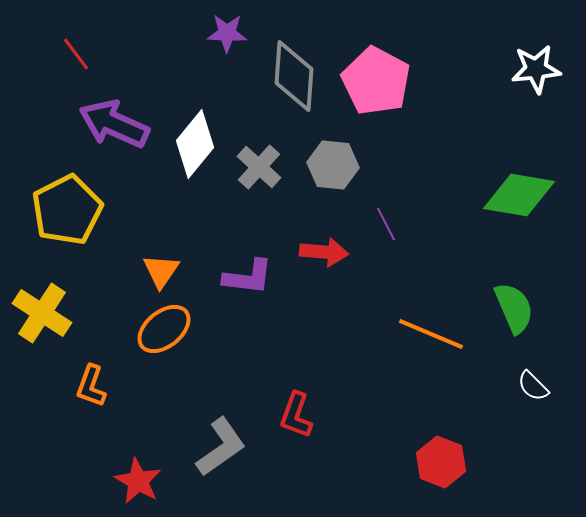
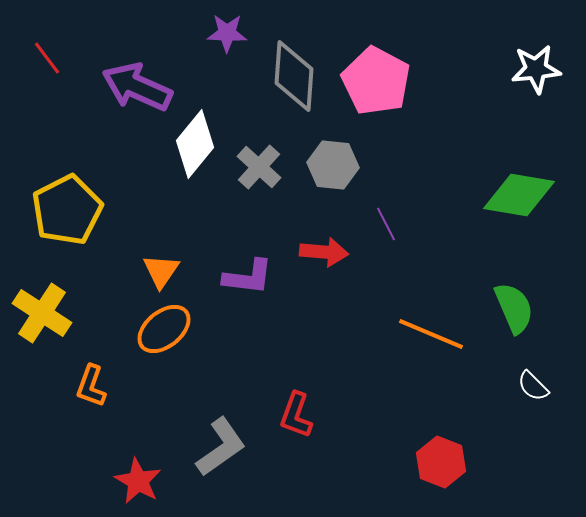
red line: moved 29 px left, 4 px down
purple arrow: moved 23 px right, 37 px up
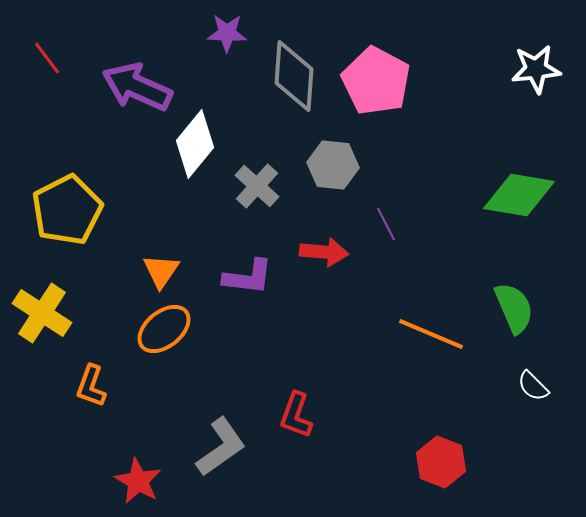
gray cross: moved 2 px left, 19 px down
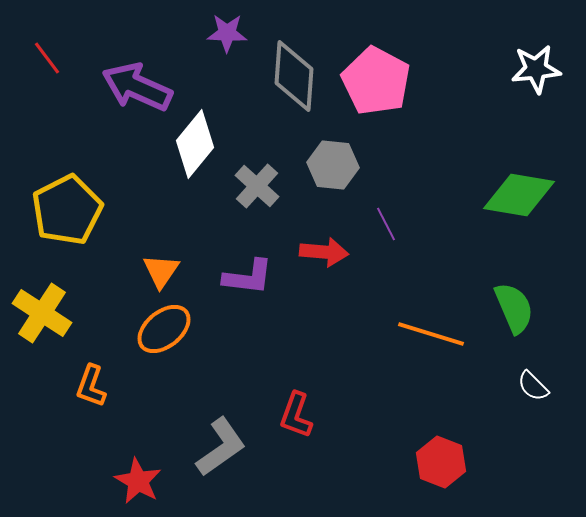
orange line: rotated 6 degrees counterclockwise
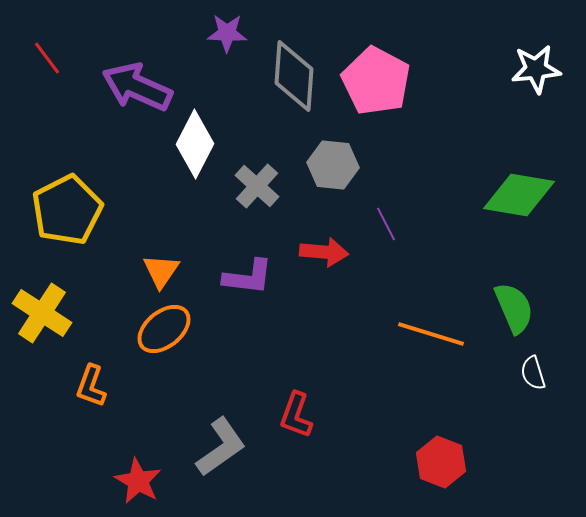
white diamond: rotated 12 degrees counterclockwise
white semicircle: moved 13 px up; rotated 28 degrees clockwise
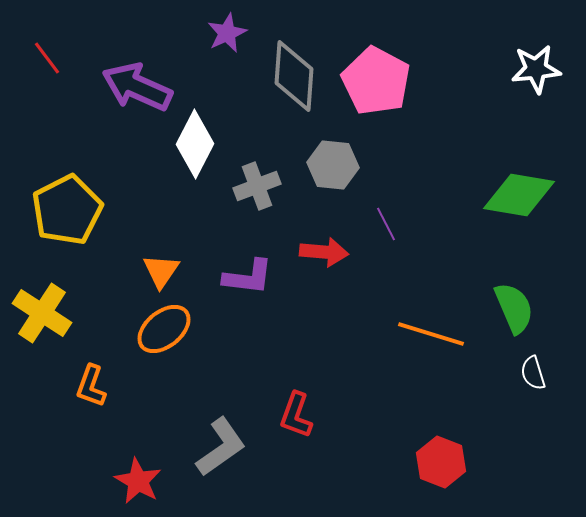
purple star: rotated 27 degrees counterclockwise
gray cross: rotated 27 degrees clockwise
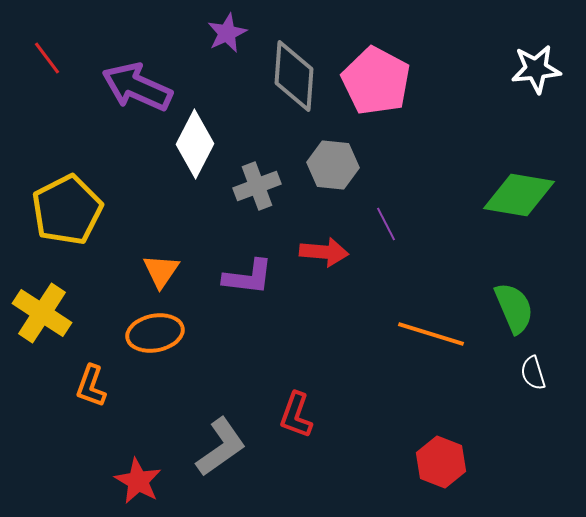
orange ellipse: moved 9 px left, 4 px down; rotated 28 degrees clockwise
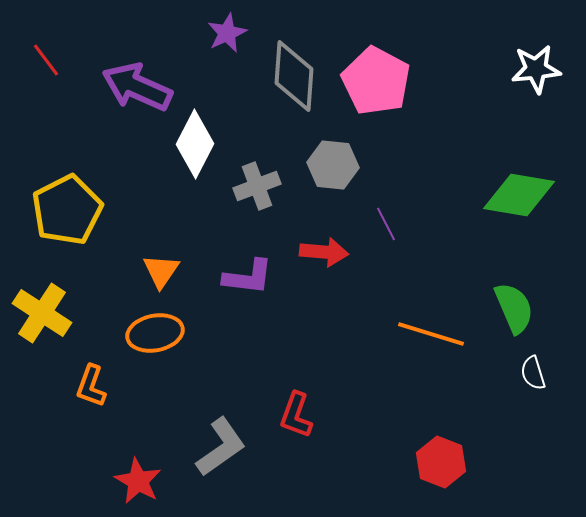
red line: moved 1 px left, 2 px down
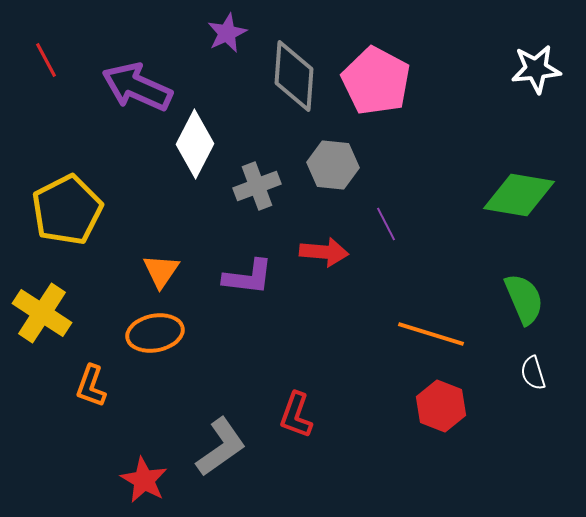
red line: rotated 9 degrees clockwise
green semicircle: moved 10 px right, 9 px up
red hexagon: moved 56 px up
red star: moved 6 px right, 1 px up
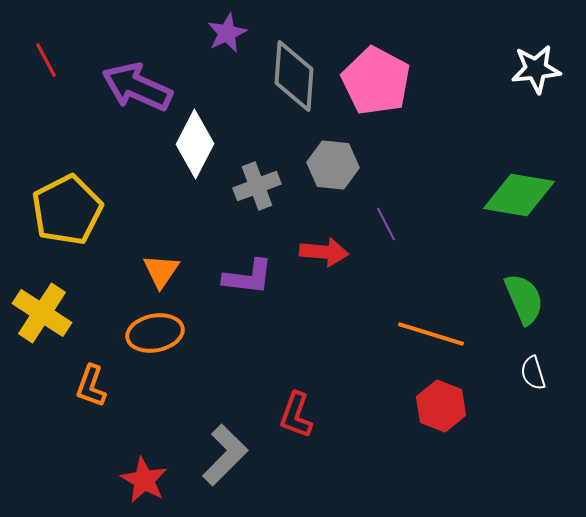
gray L-shape: moved 4 px right, 8 px down; rotated 10 degrees counterclockwise
